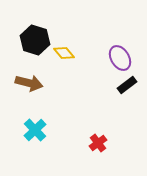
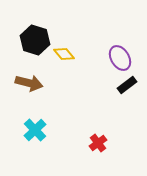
yellow diamond: moved 1 px down
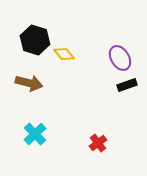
black rectangle: rotated 18 degrees clockwise
cyan cross: moved 4 px down
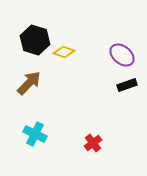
yellow diamond: moved 2 px up; rotated 30 degrees counterclockwise
purple ellipse: moved 2 px right, 3 px up; rotated 20 degrees counterclockwise
brown arrow: rotated 60 degrees counterclockwise
cyan cross: rotated 20 degrees counterclockwise
red cross: moved 5 px left
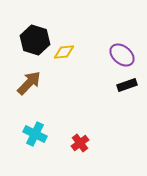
yellow diamond: rotated 25 degrees counterclockwise
red cross: moved 13 px left
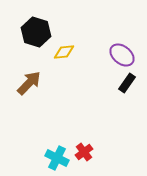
black hexagon: moved 1 px right, 8 px up
black rectangle: moved 2 px up; rotated 36 degrees counterclockwise
cyan cross: moved 22 px right, 24 px down
red cross: moved 4 px right, 9 px down
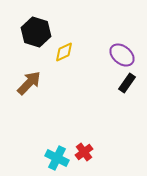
yellow diamond: rotated 20 degrees counterclockwise
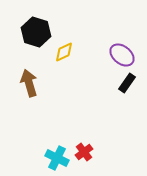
brown arrow: rotated 60 degrees counterclockwise
